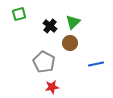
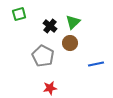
gray pentagon: moved 1 px left, 6 px up
red star: moved 2 px left, 1 px down
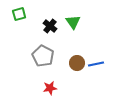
green triangle: rotated 21 degrees counterclockwise
brown circle: moved 7 px right, 20 px down
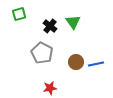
gray pentagon: moved 1 px left, 3 px up
brown circle: moved 1 px left, 1 px up
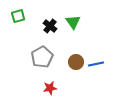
green square: moved 1 px left, 2 px down
gray pentagon: moved 4 px down; rotated 15 degrees clockwise
